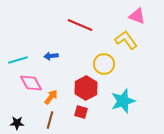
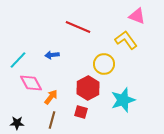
red line: moved 2 px left, 2 px down
blue arrow: moved 1 px right, 1 px up
cyan line: rotated 30 degrees counterclockwise
red hexagon: moved 2 px right
cyan star: moved 1 px up
brown line: moved 2 px right
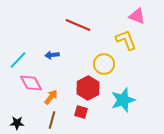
red line: moved 2 px up
yellow L-shape: rotated 15 degrees clockwise
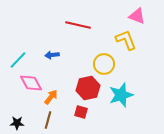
red line: rotated 10 degrees counterclockwise
red hexagon: rotated 15 degrees clockwise
cyan star: moved 2 px left, 5 px up
brown line: moved 4 px left
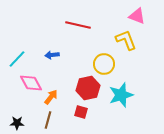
cyan line: moved 1 px left, 1 px up
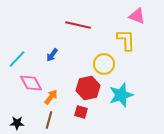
yellow L-shape: rotated 20 degrees clockwise
blue arrow: rotated 48 degrees counterclockwise
brown line: moved 1 px right
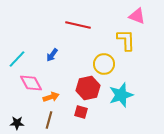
orange arrow: rotated 35 degrees clockwise
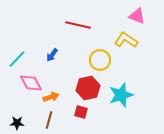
yellow L-shape: rotated 55 degrees counterclockwise
yellow circle: moved 4 px left, 4 px up
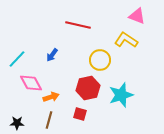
red square: moved 1 px left, 2 px down
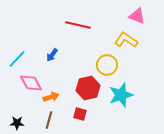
yellow circle: moved 7 px right, 5 px down
